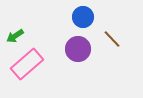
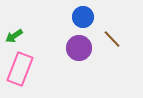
green arrow: moved 1 px left
purple circle: moved 1 px right, 1 px up
pink rectangle: moved 7 px left, 5 px down; rotated 28 degrees counterclockwise
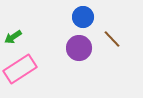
green arrow: moved 1 px left, 1 px down
pink rectangle: rotated 36 degrees clockwise
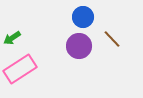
green arrow: moved 1 px left, 1 px down
purple circle: moved 2 px up
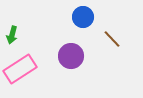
green arrow: moved 3 px up; rotated 42 degrees counterclockwise
purple circle: moved 8 px left, 10 px down
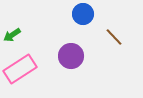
blue circle: moved 3 px up
green arrow: rotated 42 degrees clockwise
brown line: moved 2 px right, 2 px up
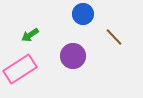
green arrow: moved 18 px right
purple circle: moved 2 px right
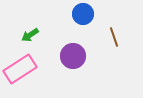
brown line: rotated 24 degrees clockwise
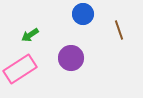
brown line: moved 5 px right, 7 px up
purple circle: moved 2 px left, 2 px down
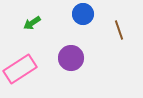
green arrow: moved 2 px right, 12 px up
